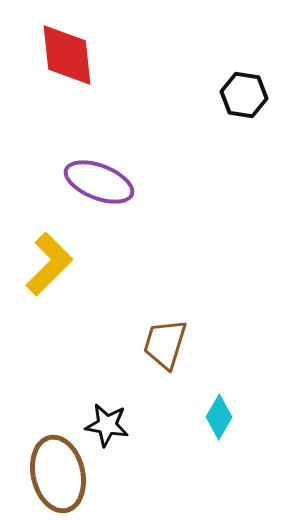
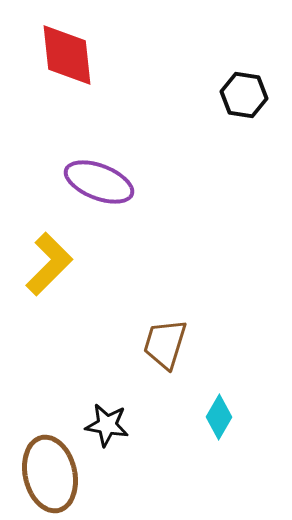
brown ellipse: moved 8 px left
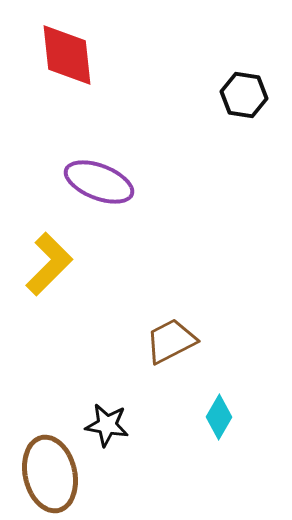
brown trapezoid: moved 6 px right, 3 px up; rotated 46 degrees clockwise
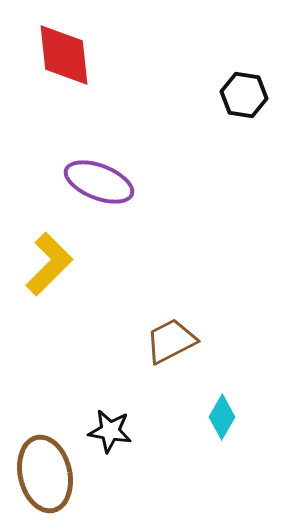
red diamond: moved 3 px left
cyan diamond: moved 3 px right
black star: moved 3 px right, 6 px down
brown ellipse: moved 5 px left
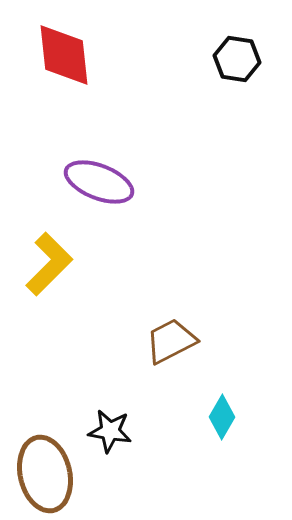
black hexagon: moved 7 px left, 36 px up
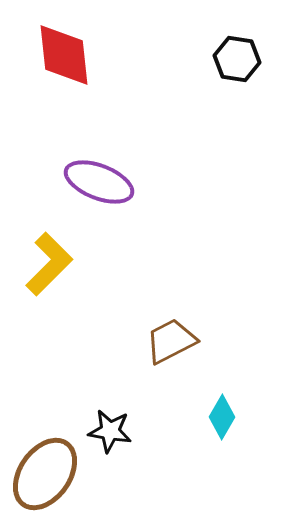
brown ellipse: rotated 48 degrees clockwise
